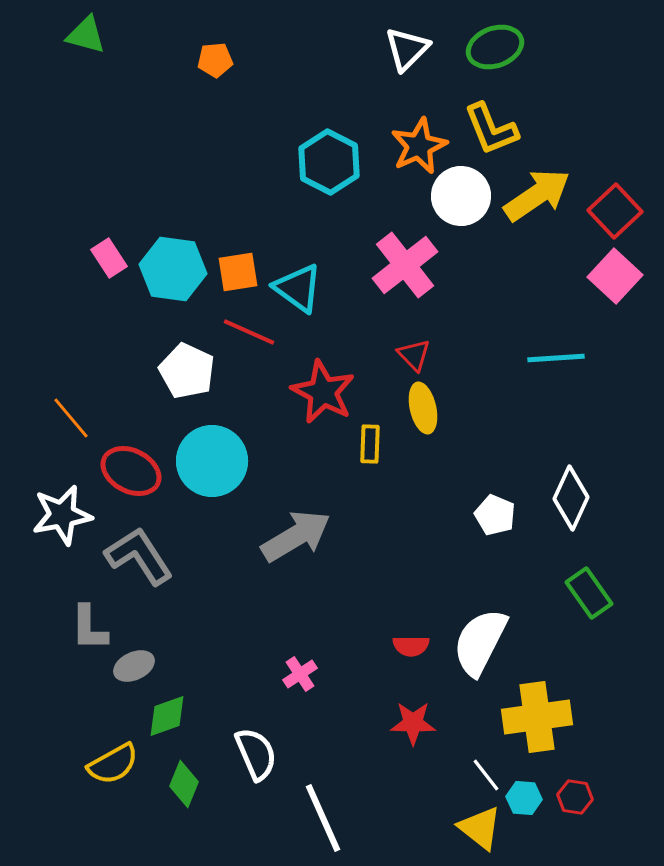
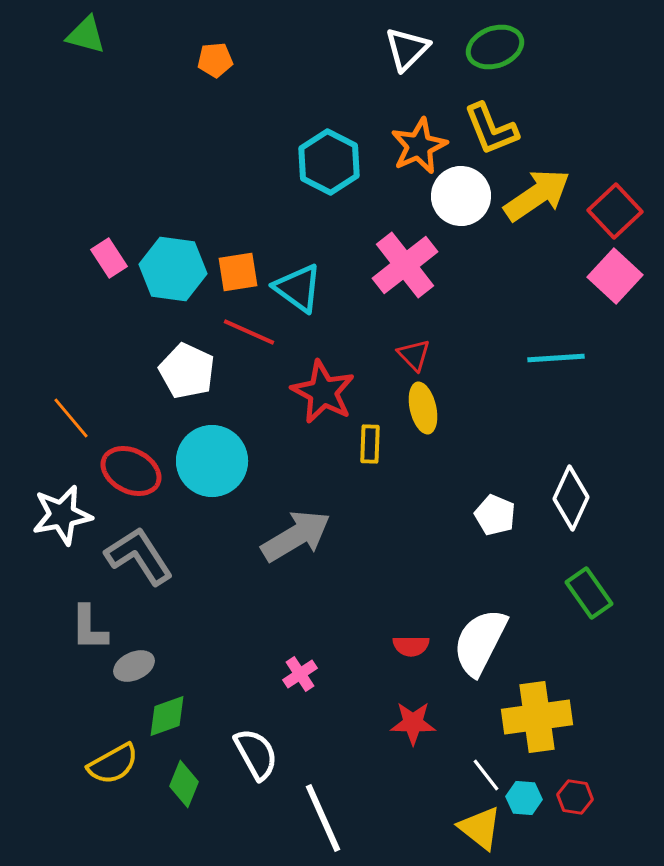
white semicircle at (256, 754): rotated 6 degrees counterclockwise
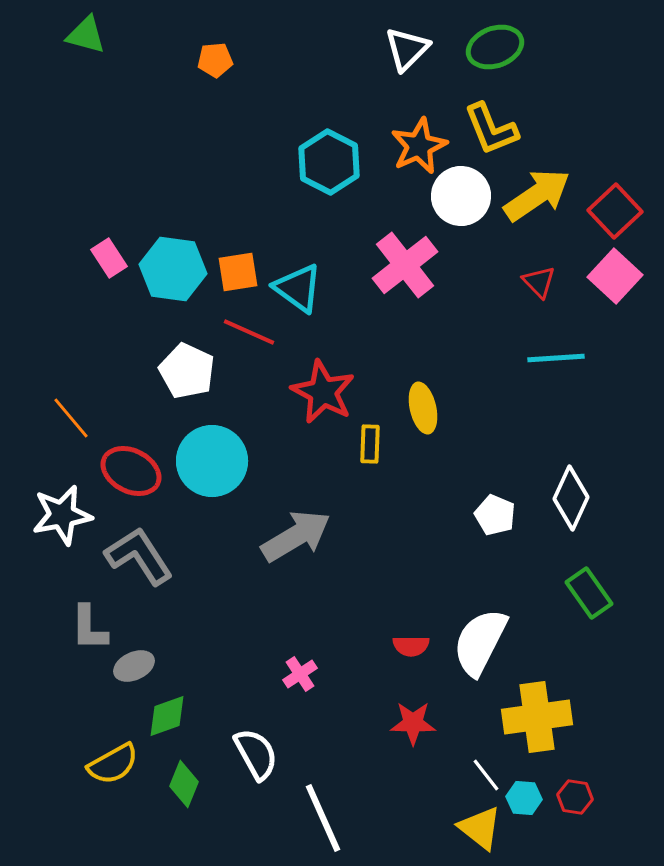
red triangle at (414, 355): moved 125 px right, 73 px up
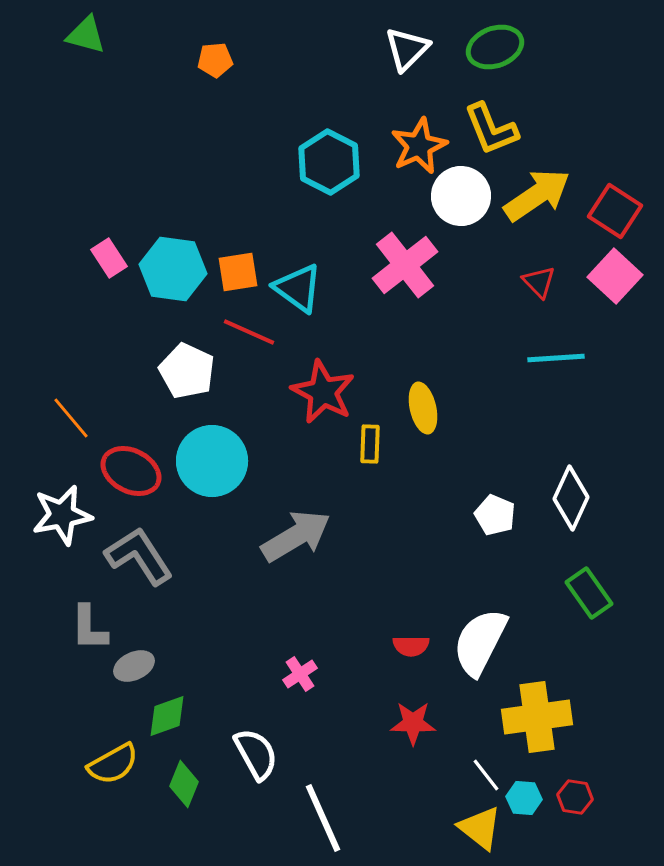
red square at (615, 211): rotated 14 degrees counterclockwise
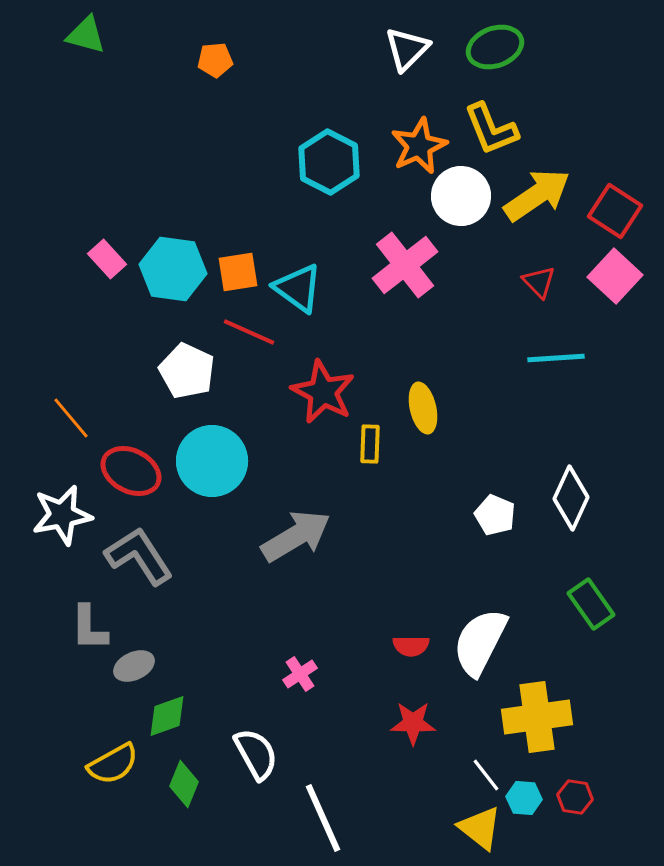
pink rectangle at (109, 258): moved 2 px left, 1 px down; rotated 9 degrees counterclockwise
green rectangle at (589, 593): moved 2 px right, 11 px down
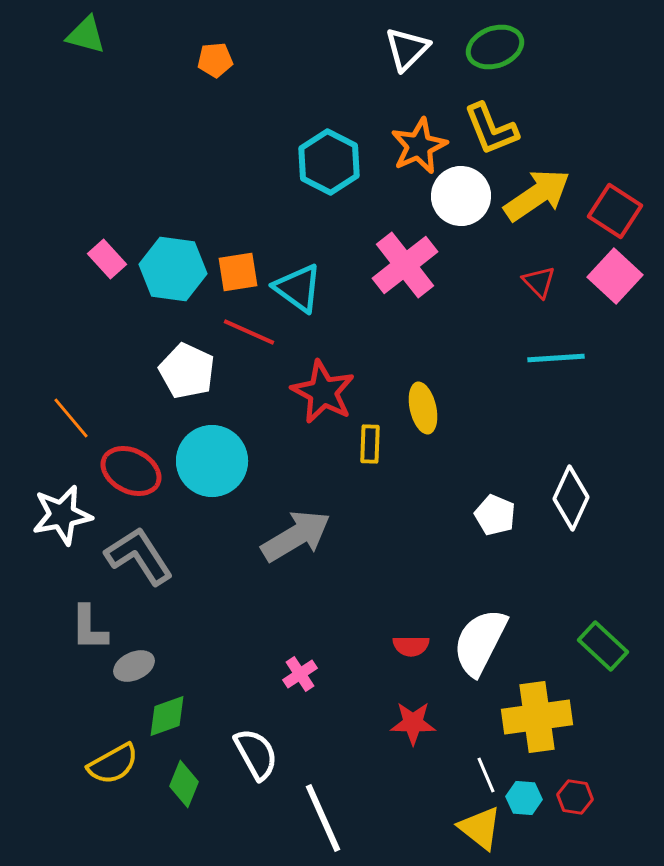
green rectangle at (591, 604): moved 12 px right, 42 px down; rotated 12 degrees counterclockwise
white line at (486, 775): rotated 15 degrees clockwise
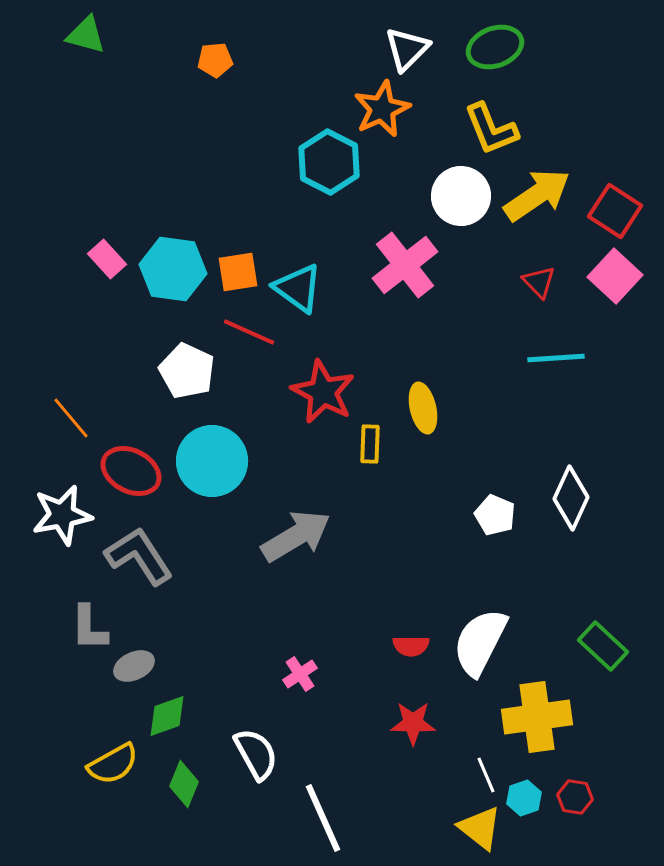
orange star at (419, 146): moved 37 px left, 37 px up
cyan hexagon at (524, 798): rotated 24 degrees counterclockwise
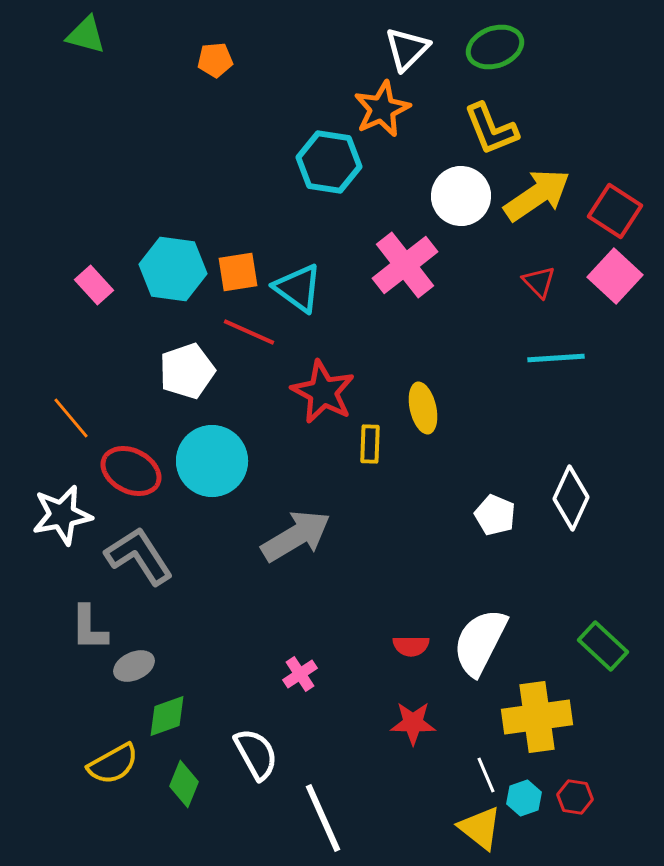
cyan hexagon at (329, 162): rotated 18 degrees counterclockwise
pink rectangle at (107, 259): moved 13 px left, 26 px down
white pentagon at (187, 371): rotated 28 degrees clockwise
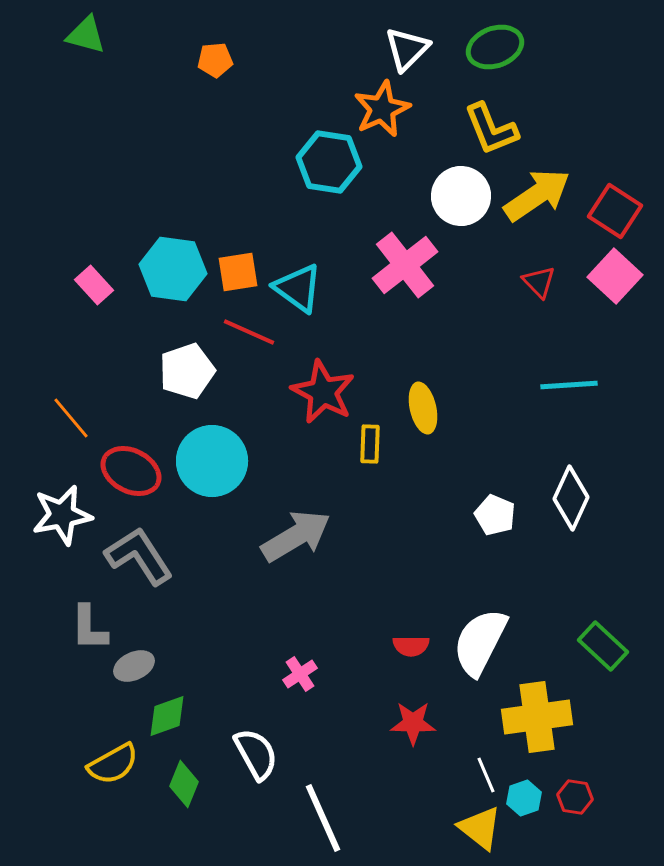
cyan line at (556, 358): moved 13 px right, 27 px down
